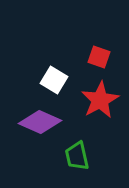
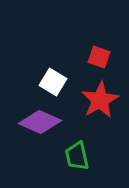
white square: moved 1 px left, 2 px down
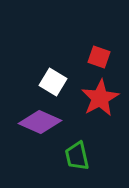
red star: moved 2 px up
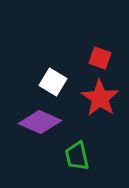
red square: moved 1 px right, 1 px down
red star: rotated 9 degrees counterclockwise
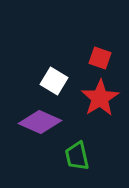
white square: moved 1 px right, 1 px up
red star: rotated 6 degrees clockwise
